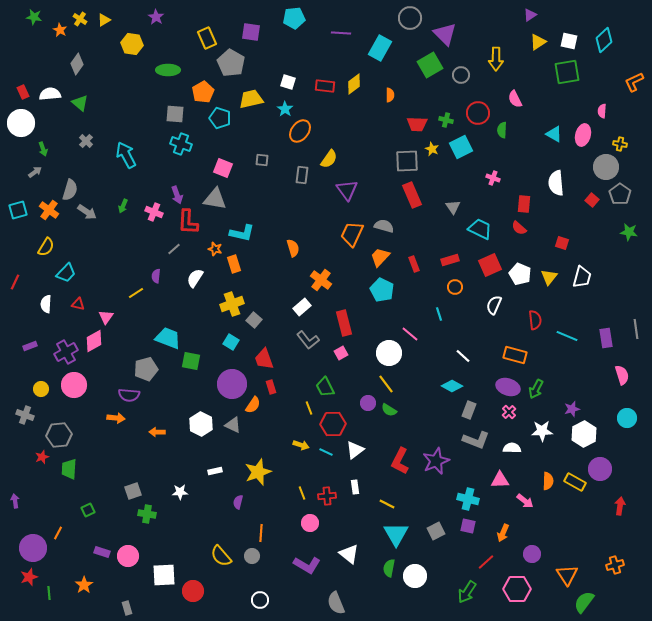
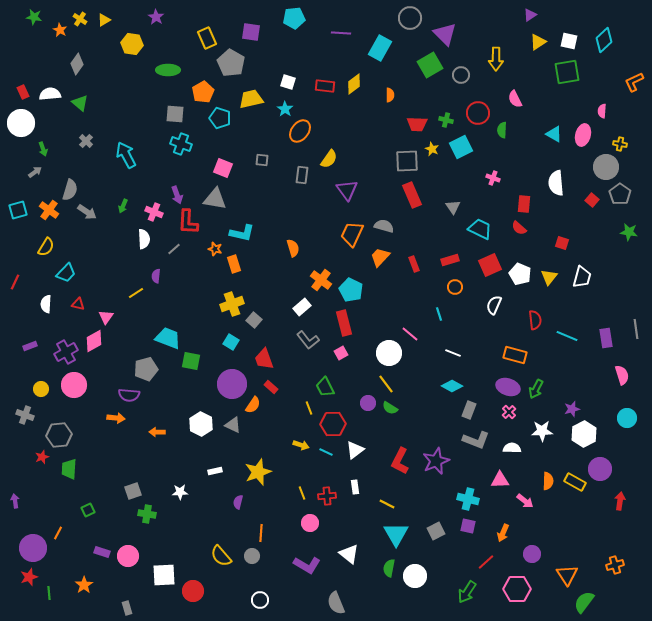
white semicircle at (195, 278): moved 51 px left, 39 px up; rotated 144 degrees clockwise
cyan pentagon at (382, 290): moved 31 px left
white line at (463, 356): moved 10 px left, 3 px up; rotated 21 degrees counterclockwise
red rectangle at (271, 387): rotated 32 degrees counterclockwise
green semicircle at (389, 410): moved 1 px right, 2 px up
red arrow at (620, 506): moved 5 px up
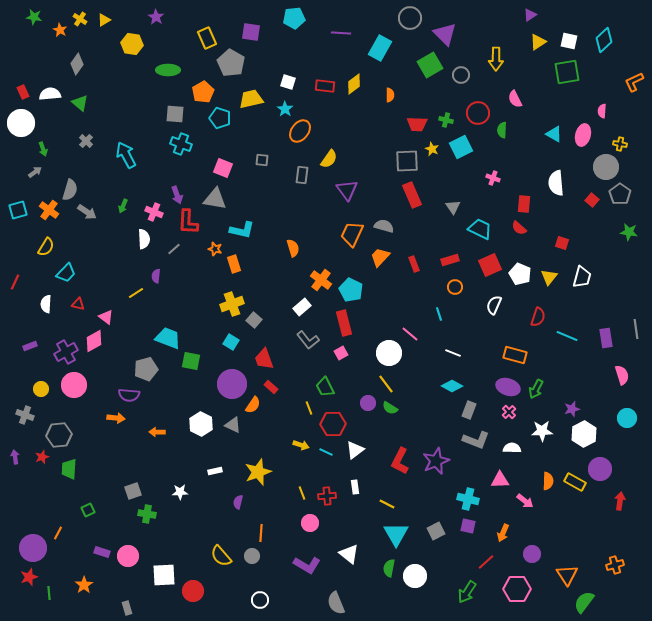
cyan L-shape at (242, 233): moved 3 px up
pink triangle at (106, 317): rotated 28 degrees counterclockwise
red semicircle at (535, 320): moved 3 px right, 3 px up; rotated 24 degrees clockwise
purple arrow at (15, 501): moved 44 px up
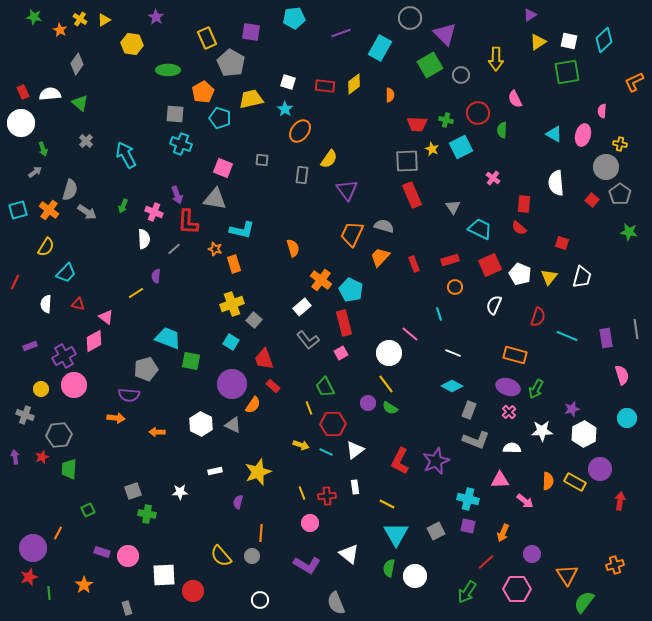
purple line at (341, 33): rotated 24 degrees counterclockwise
pink cross at (493, 178): rotated 16 degrees clockwise
purple cross at (66, 352): moved 2 px left, 4 px down
red rectangle at (271, 387): moved 2 px right, 1 px up
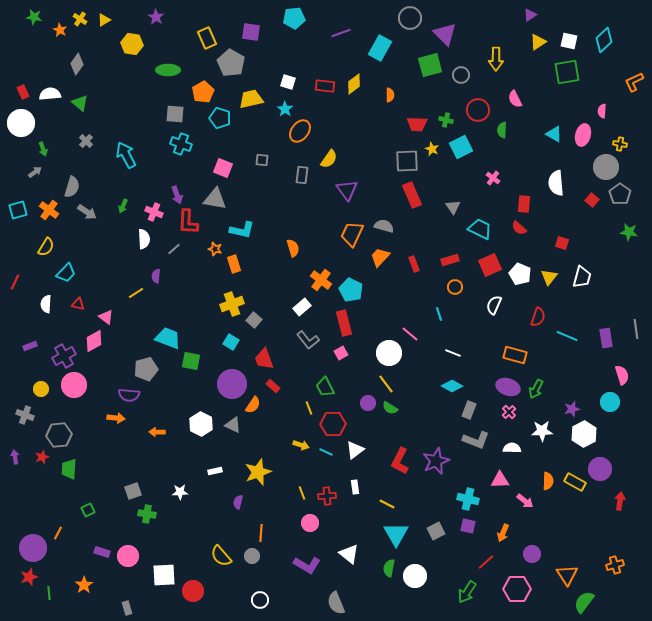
green square at (430, 65): rotated 15 degrees clockwise
red circle at (478, 113): moved 3 px up
gray semicircle at (70, 190): moved 2 px right, 3 px up
cyan circle at (627, 418): moved 17 px left, 16 px up
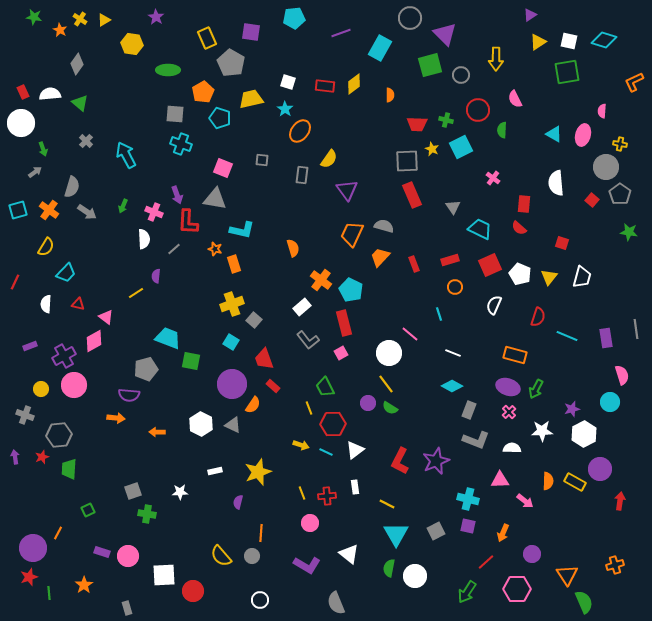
cyan diamond at (604, 40): rotated 60 degrees clockwise
green semicircle at (584, 602): rotated 120 degrees clockwise
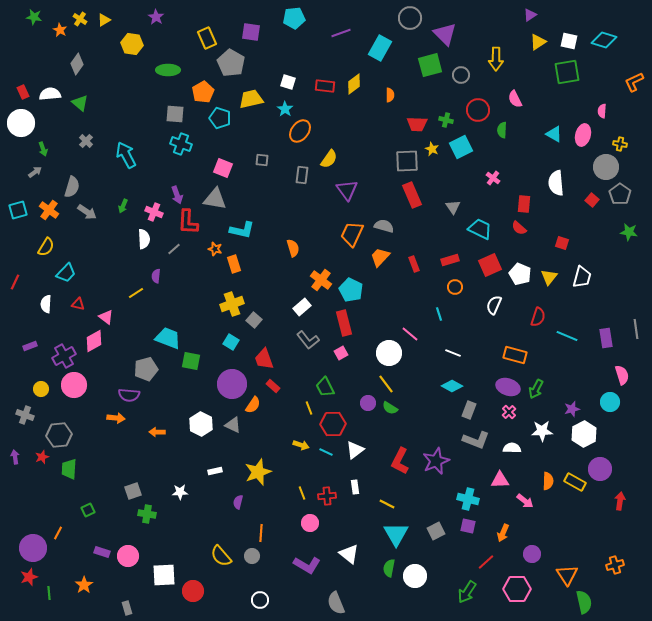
green semicircle at (584, 602): rotated 10 degrees clockwise
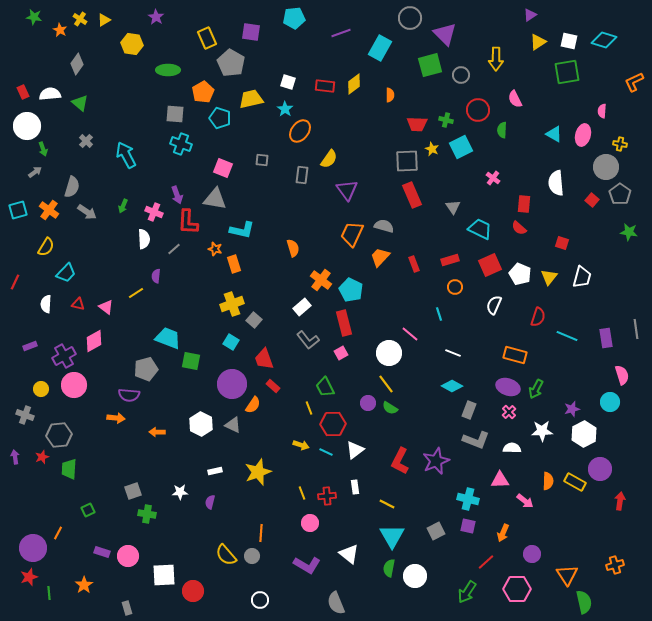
white circle at (21, 123): moved 6 px right, 3 px down
pink triangle at (106, 317): moved 10 px up
purple semicircle at (238, 502): moved 28 px left
cyan triangle at (396, 534): moved 4 px left, 2 px down
yellow semicircle at (221, 556): moved 5 px right, 1 px up
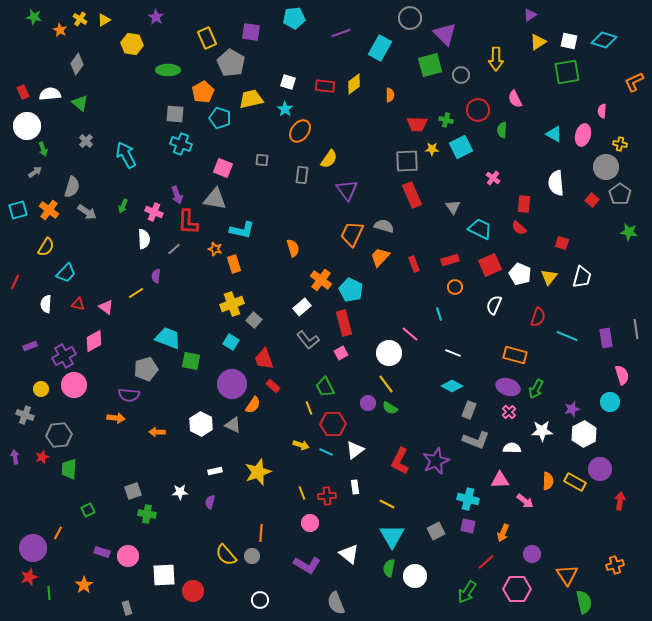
yellow star at (432, 149): rotated 24 degrees counterclockwise
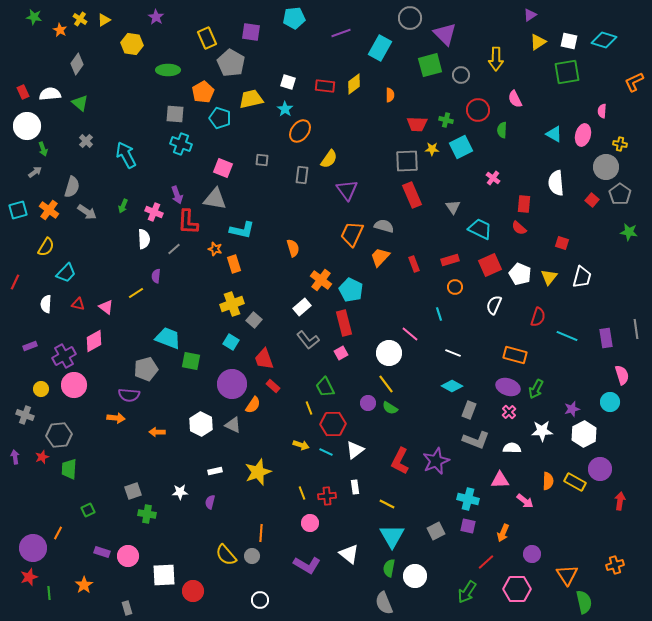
gray semicircle at (336, 603): moved 48 px right
